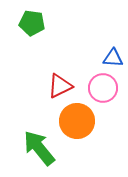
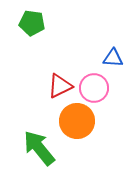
pink circle: moved 9 px left
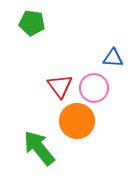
red triangle: rotated 40 degrees counterclockwise
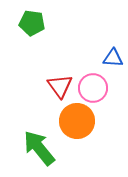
pink circle: moved 1 px left
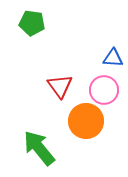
pink circle: moved 11 px right, 2 px down
orange circle: moved 9 px right
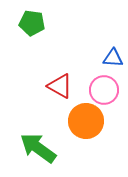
red triangle: rotated 24 degrees counterclockwise
green arrow: moved 1 px left; rotated 15 degrees counterclockwise
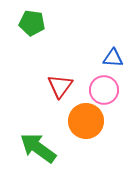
red triangle: rotated 36 degrees clockwise
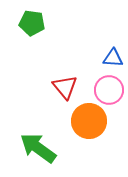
red triangle: moved 5 px right, 1 px down; rotated 16 degrees counterclockwise
pink circle: moved 5 px right
orange circle: moved 3 px right
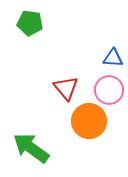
green pentagon: moved 2 px left
red triangle: moved 1 px right, 1 px down
green arrow: moved 7 px left
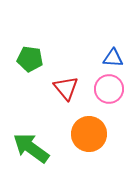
green pentagon: moved 36 px down
pink circle: moved 1 px up
orange circle: moved 13 px down
